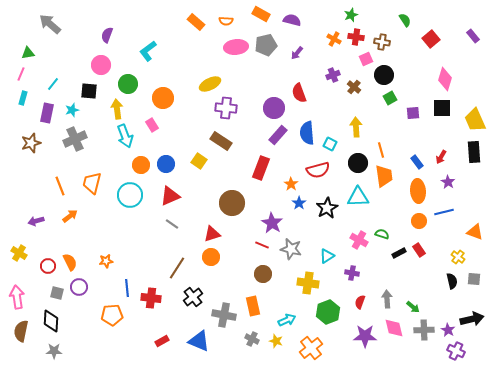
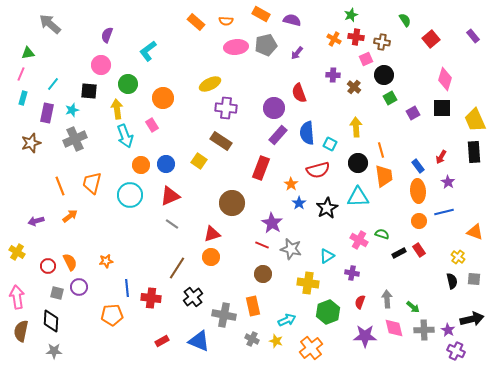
purple cross at (333, 75): rotated 24 degrees clockwise
purple square at (413, 113): rotated 24 degrees counterclockwise
blue rectangle at (417, 162): moved 1 px right, 4 px down
yellow cross at (19, 253): moved 2 px left, 1 px up
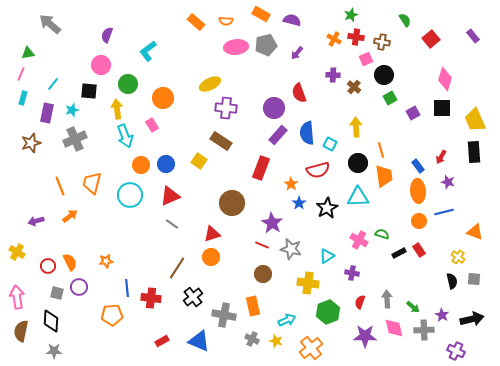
purple star at (448, 182): rotated 16 degrees counterclockwise
purple star at (448, 330): moved 6 px left, 15 px up
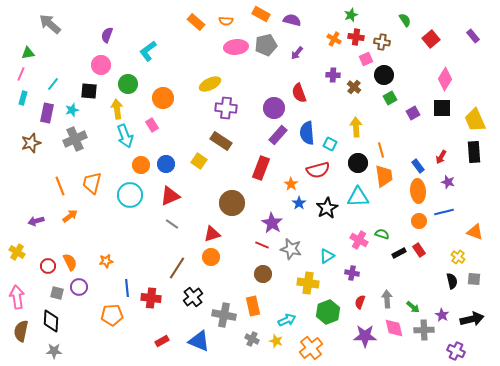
pink diamond at (445, 79): rotated 15 degrees clockwise
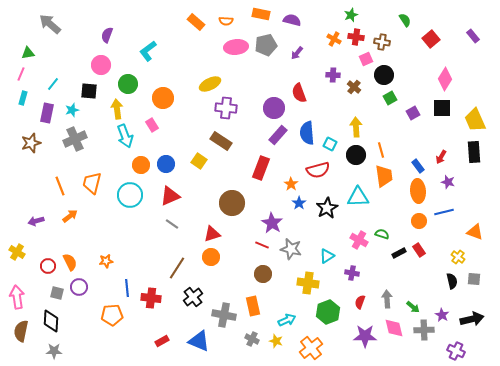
orange rectangle at (261, 14): rotated 18 degrees counterclockwise
black circle at (358, 163): moved 2 px left, 8 px up
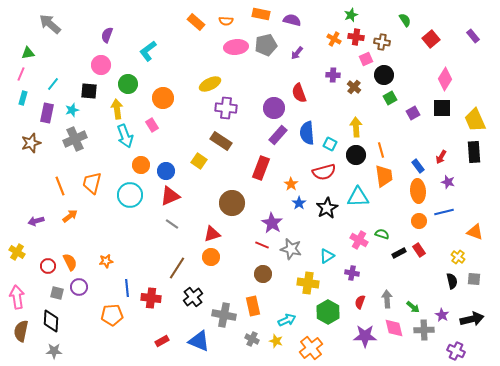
blue circle at (166, 164): moved 7 px down
red semicircle at (318, 170): moved 6 px right, 2 px down
green hexagon at (328, 312): rotated 10 degrees counterclockwise
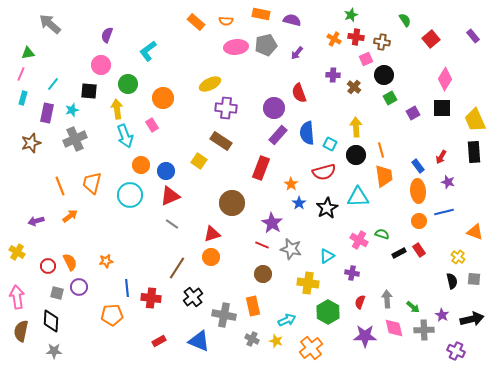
red rectangle at (162, 341): moved 3 px left
